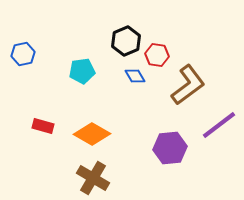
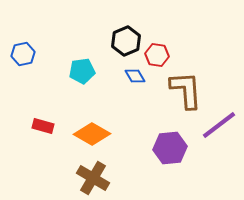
brown L-shape: moved 2 px left, 5 px down; rotated 57 degrees counterclockwise
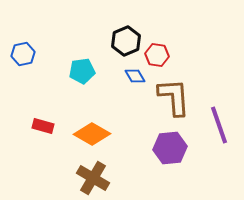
brown L-shape: moved 12 px left, 7 px down
purple line: rotated 72 degrees counterclockwise
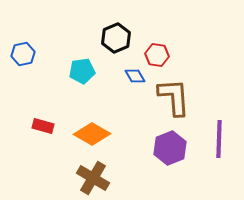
black hexagon: moved 10 px left, 3 px up
purple line: moved 14 px down; rotated 21 degrees clockwise
purple hexagon: rotated 16 degrees counterclockwise
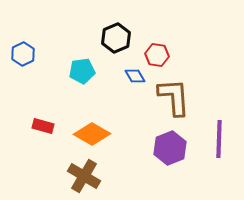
blue hexagon: rotated 15 degrees counterclockwise
brown cross: moved 9 px left, 2 px up
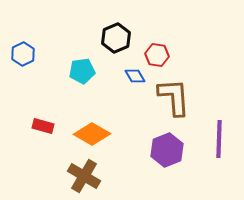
purple hexagon: moved 3 px left, 2 px down
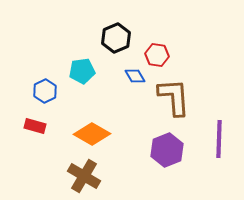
blue hexagon: moved 22 px right, 37 px down
red rectangle: moved 8 px left
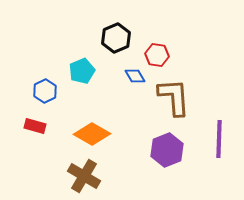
cyan pentagon: rotated 15 degrees counterclockwise
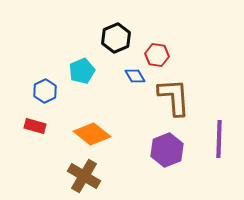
orange diamond: rotated 9 degrees clockwise
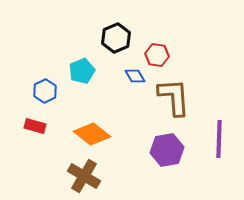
purple hexagon: rotated 12 degrees clockwise
